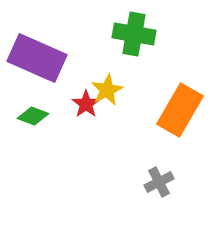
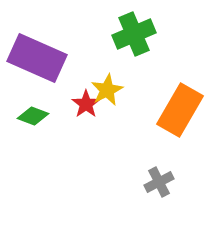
green cross: rotated 33 degrees counterclockwise
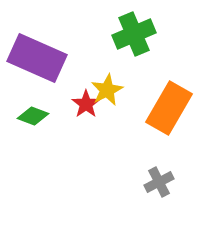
orange rectangle: moved 11 px left, 2 px up
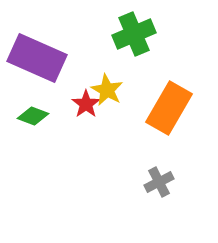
yellow star: rotated 16 degrees counterclockwise
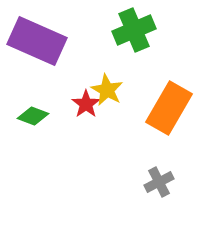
green cross: moved 4 px up
purple rectangle: moved 17 px up
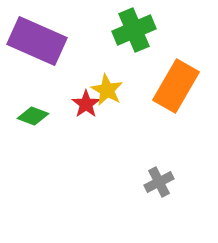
orange rectangle: moved 7 px right, 22 px up
